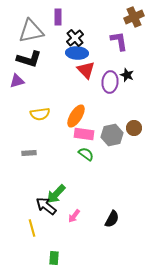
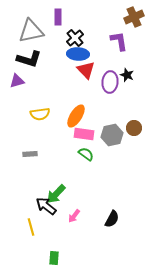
blue ellipse: moved 1 px right, 1 px down
gray rectangle: moved 1 px right, 1 px down
yellow line: moved 1 px left, 1 px up
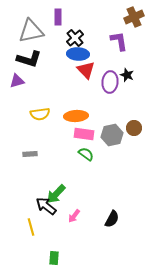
orange ellipse: rotated 55 degrees clockwise
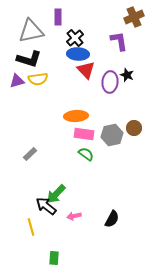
yellow semicircle: moved 2 px left, 35 px up
gray rectangle: rotated 40 degrees counterclockwise
pink arrow: rotated 40 degrees clockwise
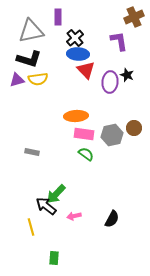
purple triangle: moved 1 px up
gray rectangle: moved 2 px right, 2 px up; rotated 56 degrees clockwise
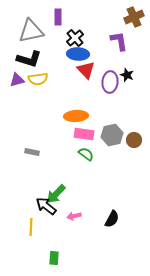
brown circle: moved 12 px down
yellow line: rotated 18 degrees clockwise
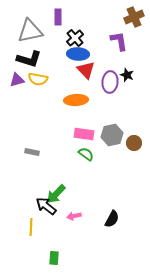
gray triangle: moved 1 px left
yellow semicircle: rotated 18 degrees clockwise
orange ellipse: moved 16 px up
brown circle: moved 3 px down
